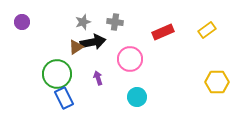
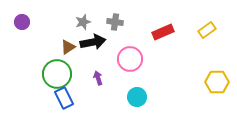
brown triangle: moved 8 px left
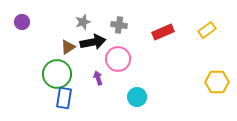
gray cross: moved 4 px right, 3 px down
pink circle: moved 12 px left
blue rectangle: rotated 35 degrees clockwise
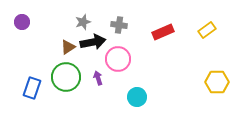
green circle: moved 9 px right, 3 px down
blue rectangle: moved 32 px left, 10 px up; rotated 10 degrees clockwise
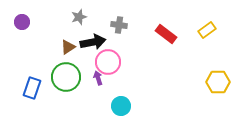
gray star: moved 4 px left, 5 px up
red rectangle: moved 3 px right, 2 px down; rotated 60 degrees clockwise
pink circle: moved 10 px left, 3 px down
yellow hexagon: moved 1 px right
cyan circle: moved 16 px left, 9 px down
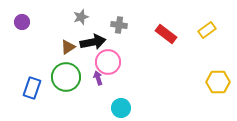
gray star: moved 2 px right
cyan circle: moved 2 px down
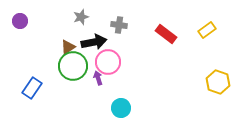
purple circle: moved 2 px left, 1 px up
black arrow: moved 1 px right
green circle: moved 7 px right, 11 px up
yellow hexagon: rotated 20 degrees clockwise
blue rectangle: rotated 15 degrees clockwise
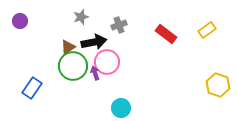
gray cross: rotated 28 degrees counterclockwise
pink circle: moved 1 px left
purple arrow: moved 3 px left, 5 px up
yellow hexagon: moved 3 px down
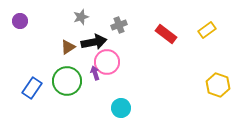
green circle: moved 6 px left, 15 px down
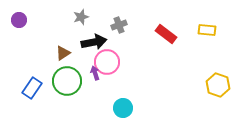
purple circle: moved 1 px left, 1 px up
yellow rectangle: rotated 42 degrees clockwise
brown triangle: moved 5 px left, 6 px down
cyan circle: moved 2 px right
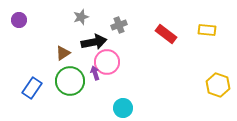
green circle: moved 3 px right
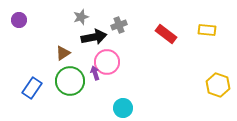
black arrow: moved 5 px up
